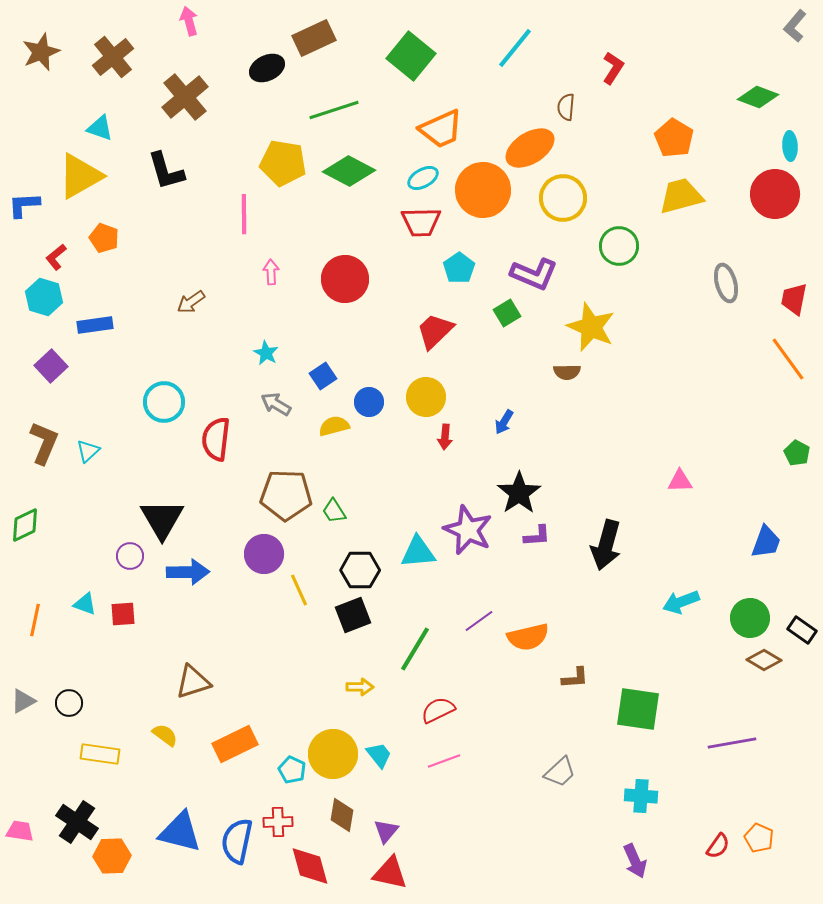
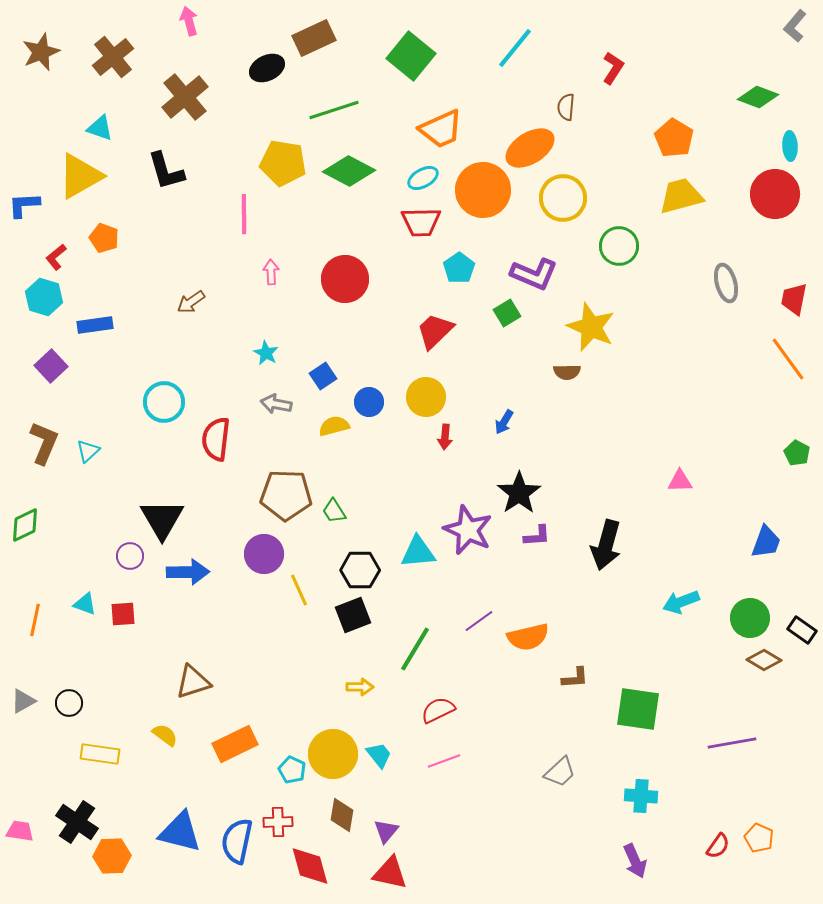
gray arrow at (276, 404): rotated 20 degrees counterclockwise
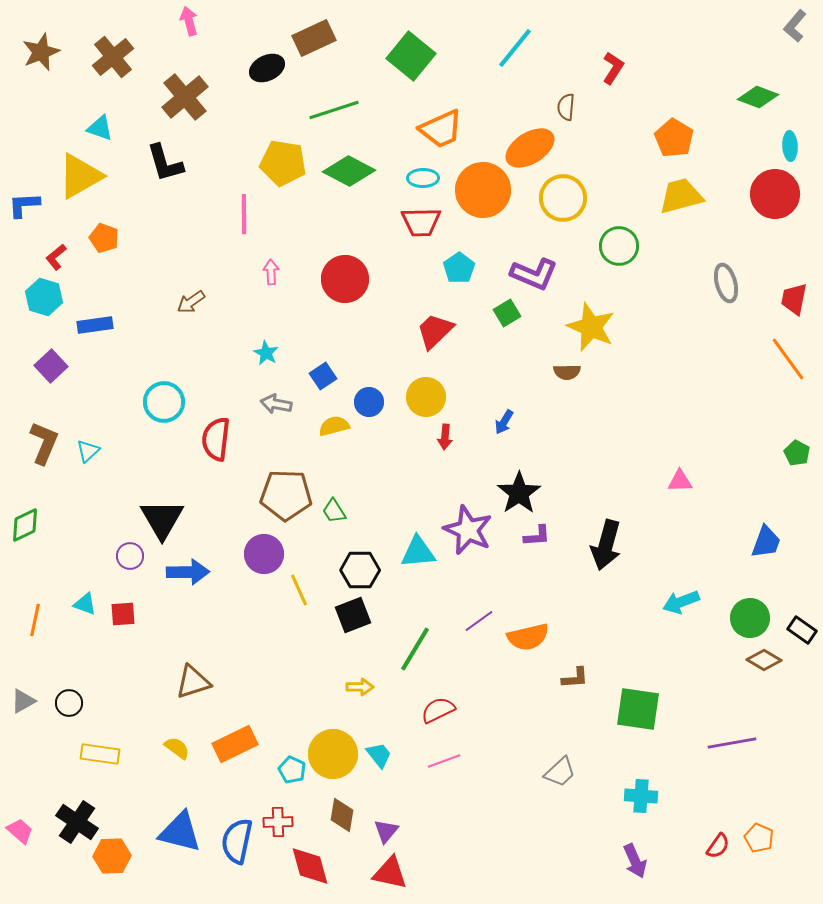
black L-shape at (166, 171): moved 1 px left, 8 px up
cyan ellipse at (423, 178): rotated 28 degrees clockwise
yellow semicircle at (165, 735): moved 12 px right, 13 px down
pink trapezoid at (20, 831): rotated 32 degrees clockwise
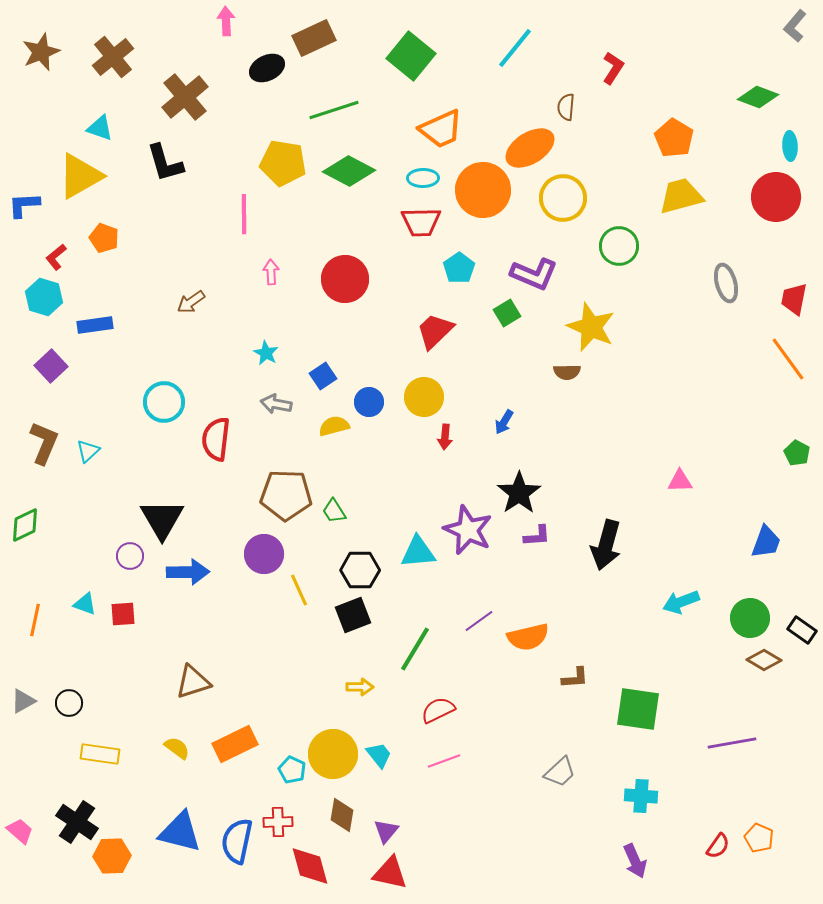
pink arrow at (189, 21): moved 37 px right; rotated 12 degrees clockwise
red circle at (775, 194): moved 1 px right, 3 px down
yellow circle at (426, 397): moved 2 px left
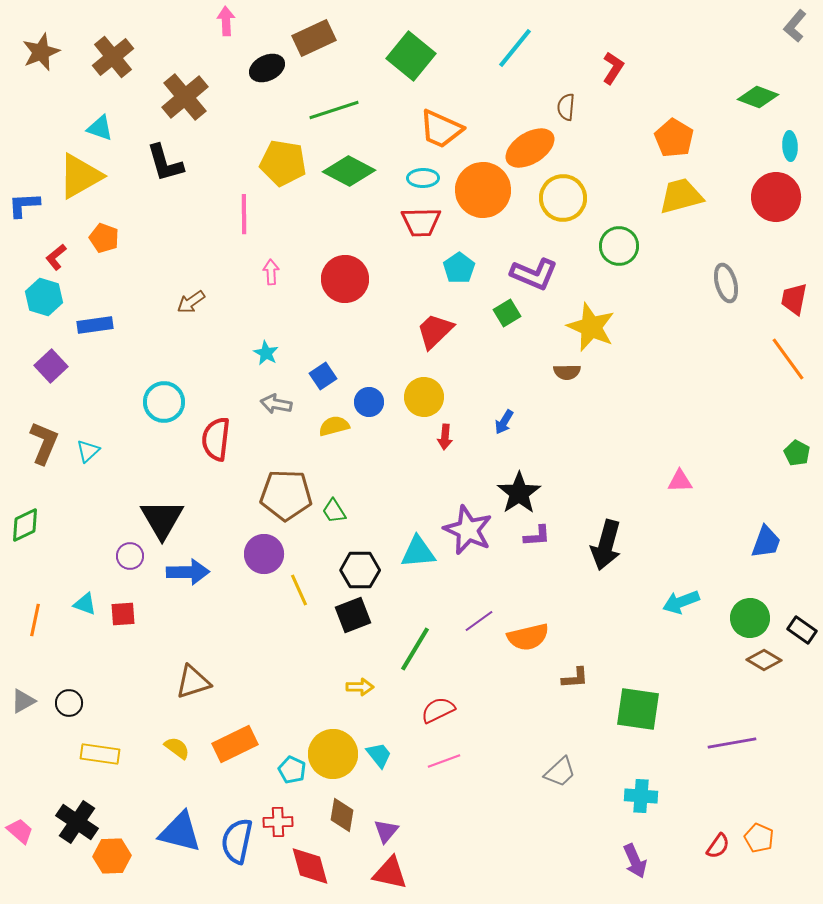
orange trapezoid at (441, 129): rotated 48 degrees clockwise
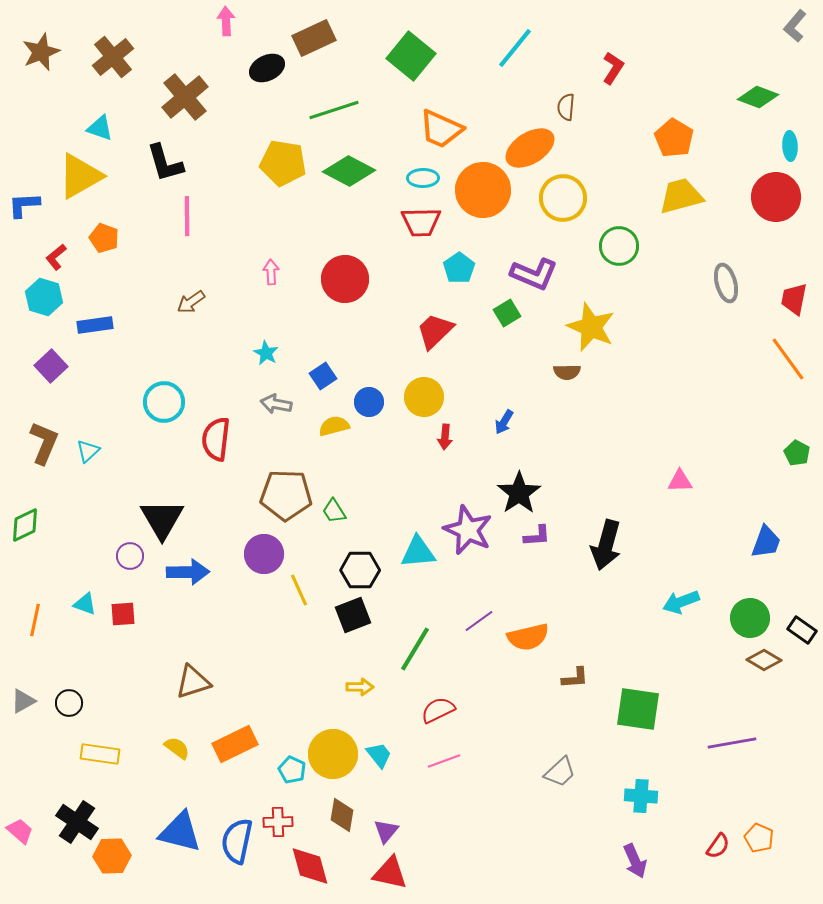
pink line at (244, 214): moved 57 px left, 2 px down
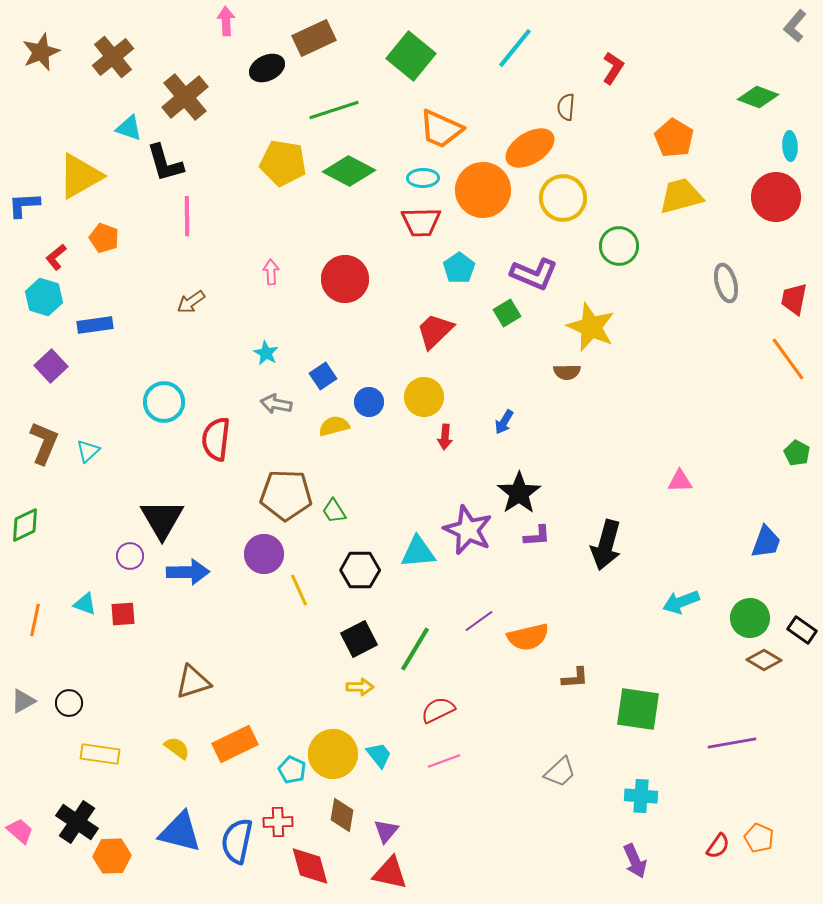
cyan triangle at (100, 128): moved 29 px right
black square at (353, 615): moved 6 px right, 24 px down; rotated 6 degrees counterclockwise
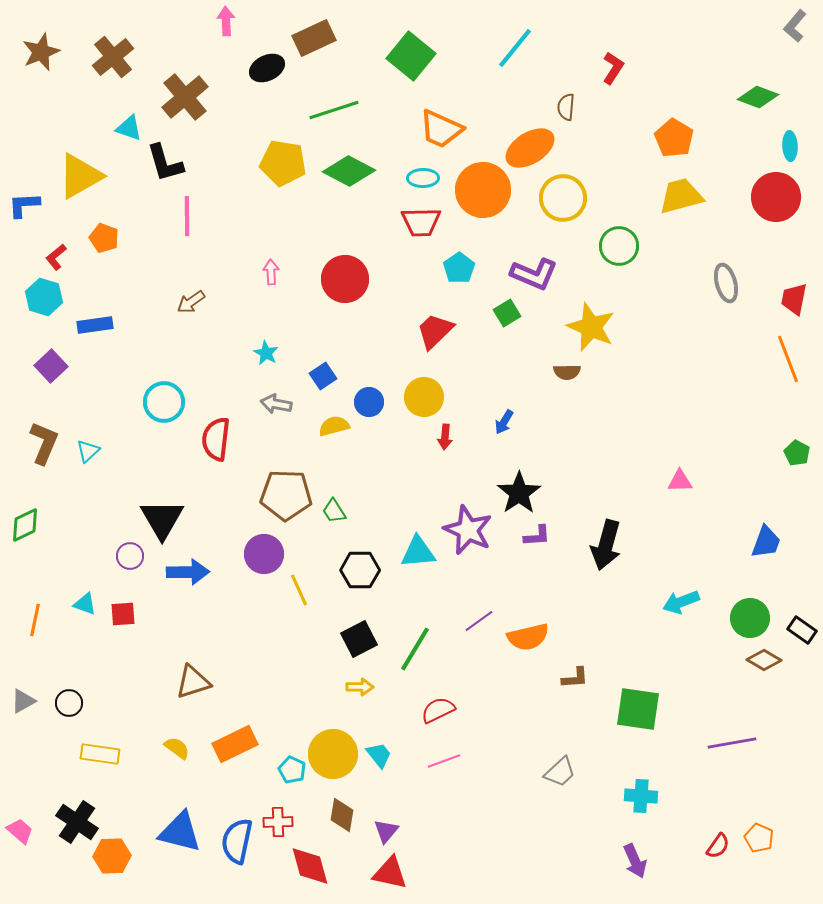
orange line at (788, 359): rotated 15 degrees clockwise
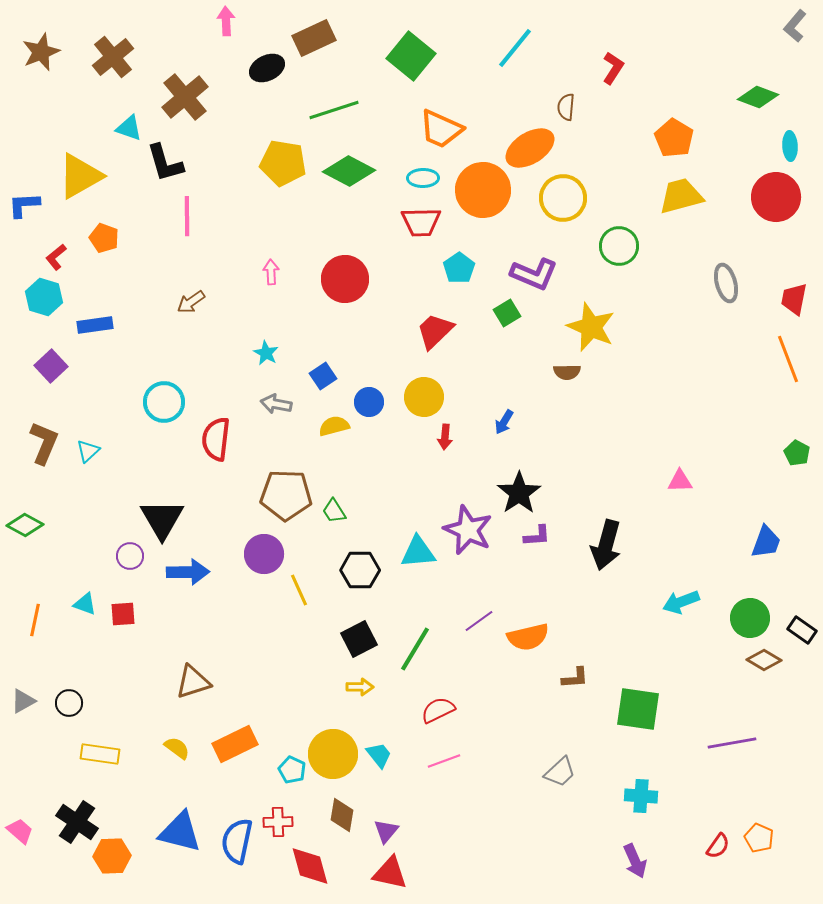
green diamond at (25, 525): rotated 54 degrees clockwise
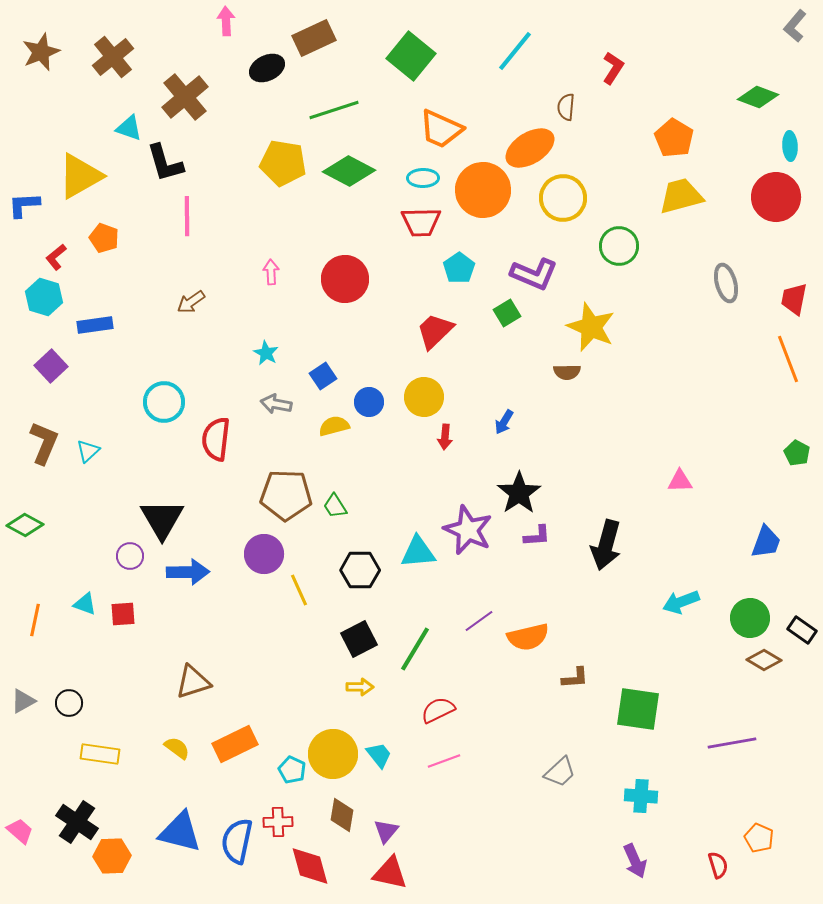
cyan line at (515, 48): moved 3 px down
green trapezoid at (334, 511): moved 1 px right, 5 px up
red semicircle at (718, 846): moved 19 px down; rotated 52 degrees counterclockwise
